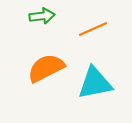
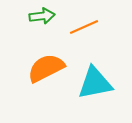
orange line: moved 9 px left, 2 px up
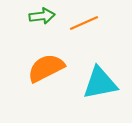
orange line: moved 4 px up
cyan triangle: moved 5 px right
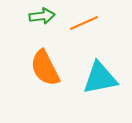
orange semicircle: moved 1 px left; rotated 90 degrees counterclockwise
cyan triangle: moved 5 px up
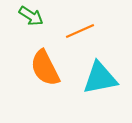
green arrow: moved 11 px left; rotated 40 degrees clockwise
orange line: moved 4 px left, 8 px down
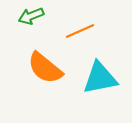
green arrow: rotated 125 degrees clockwise
orange semicircle: rotated 24 degrees counterclockwise
